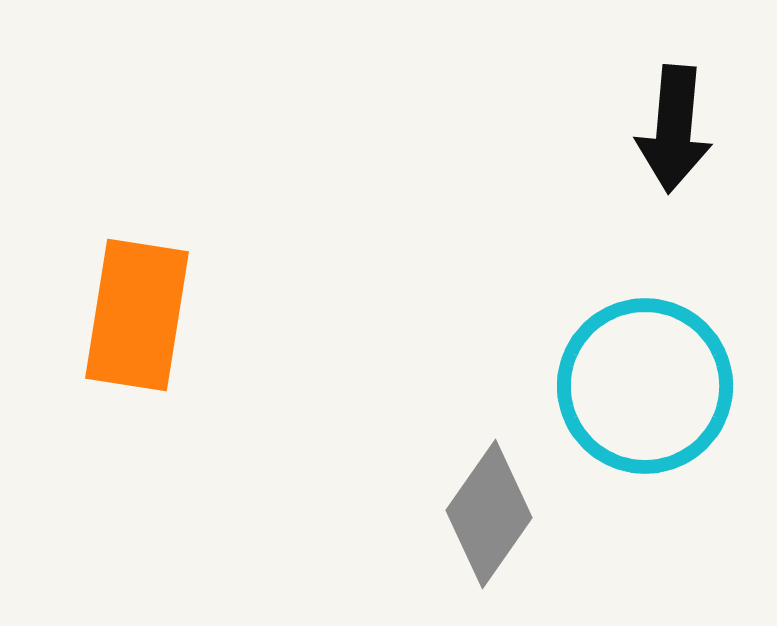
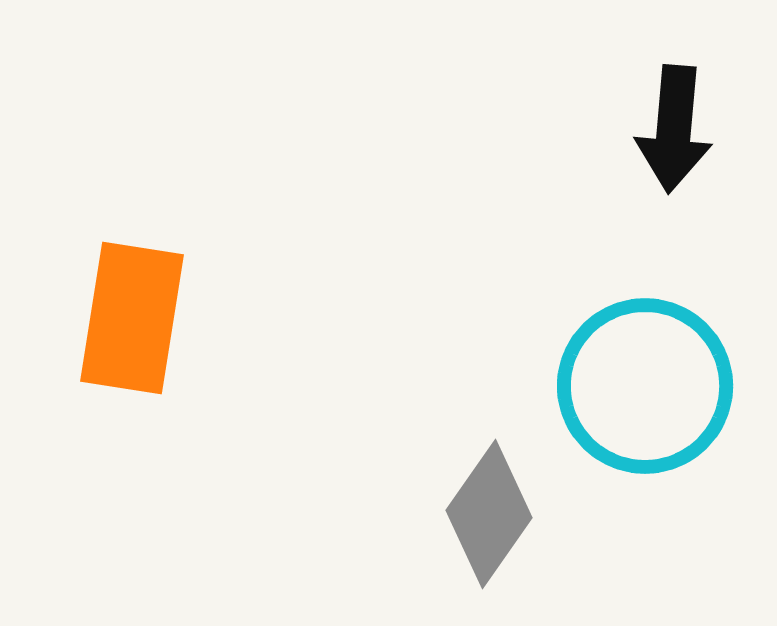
orange rectangle: moved 5 px left, 3 px down
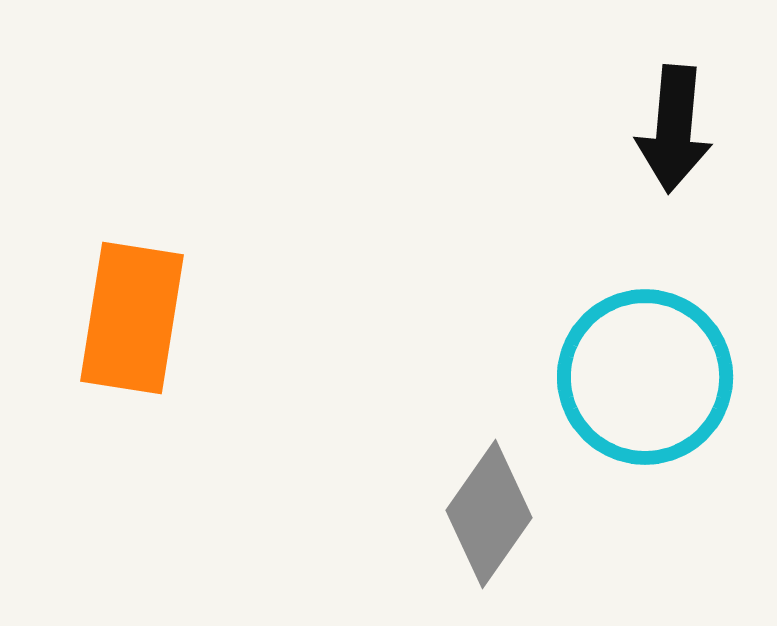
cyan circle: moved 9 px up
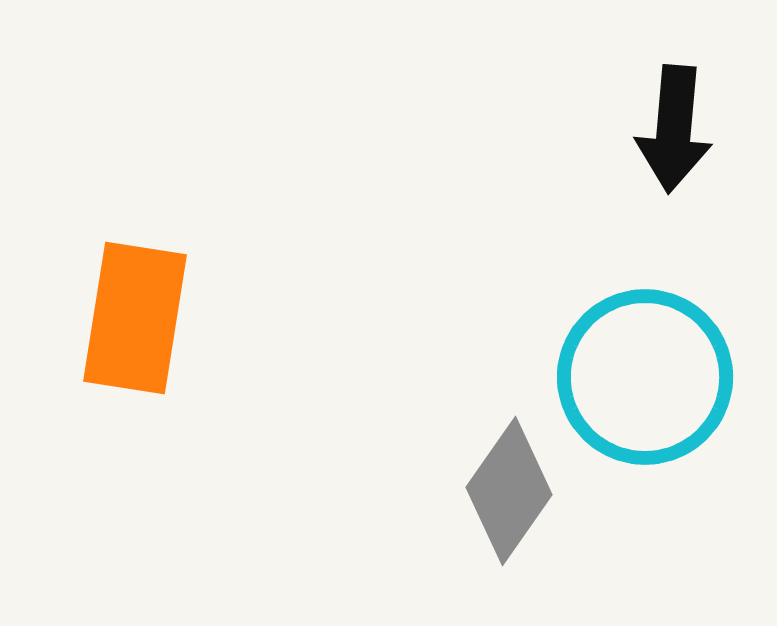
orange rectangle: moved 3 px right
gray diamond: moved 20 px right, 23 px up
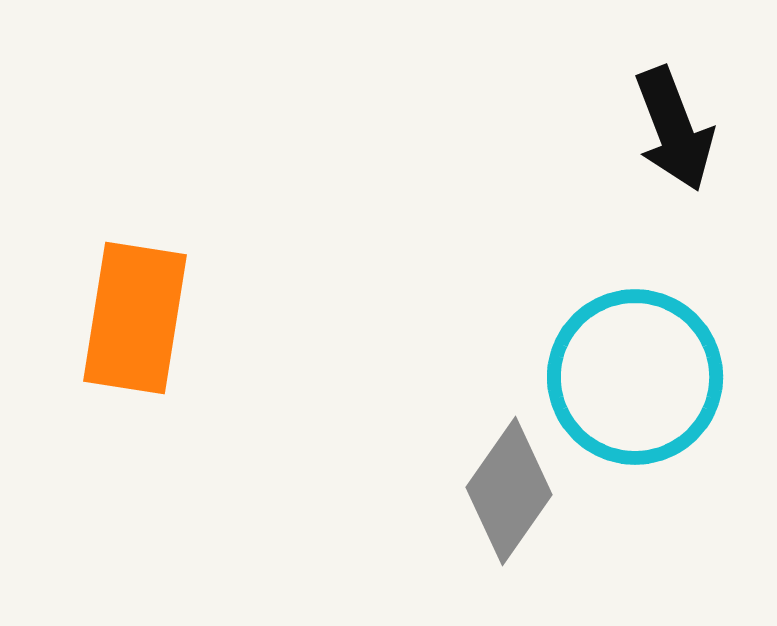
black arrow: rotated 26 degrees counterclockwise
cyan circle: moved 10 px left
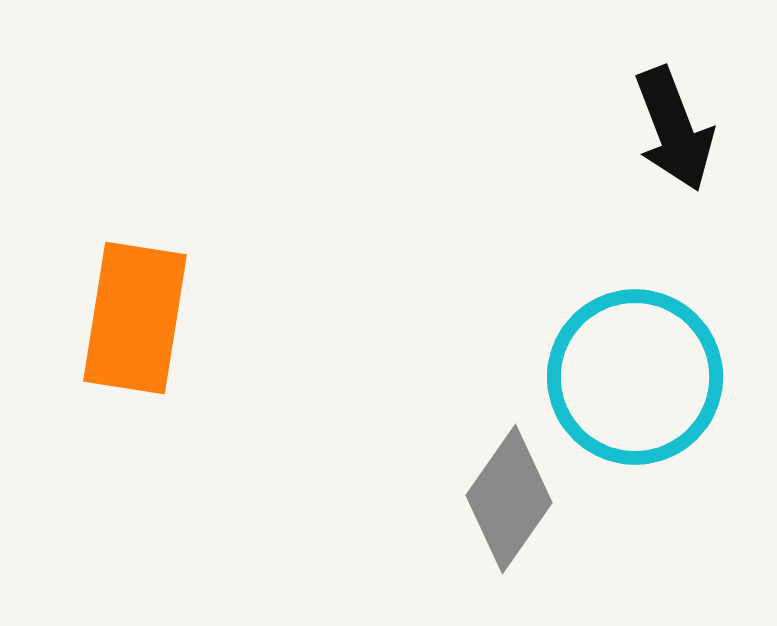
gray diamond: moved 8 px down
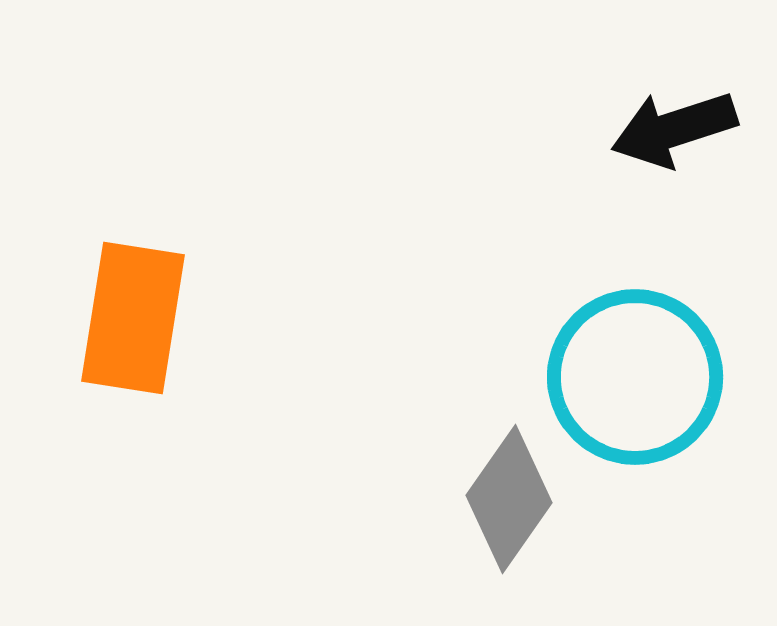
black arrow: rotated 93 degrees clockwise
orange rectangle: moved 2 px left
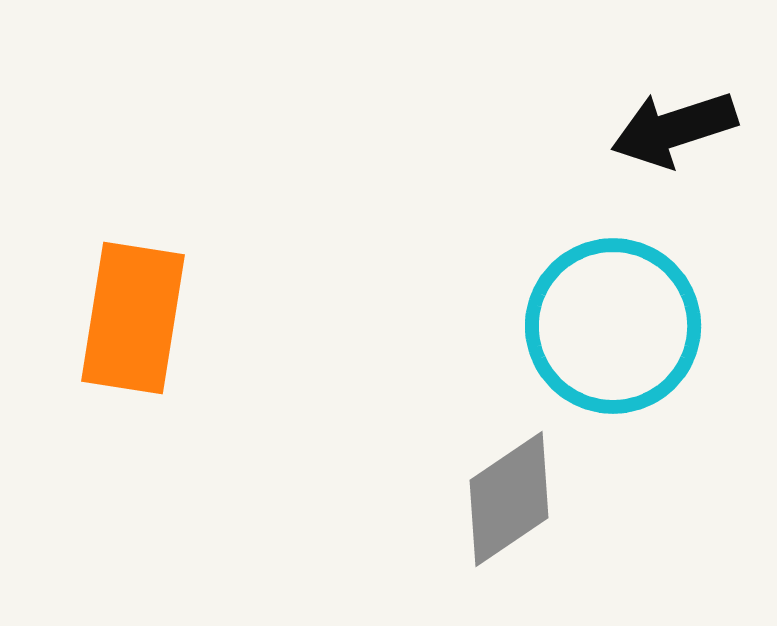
cyan circle: moved 22 px left, 51 px up
gray diamond: rotated 21 degrees clockwise
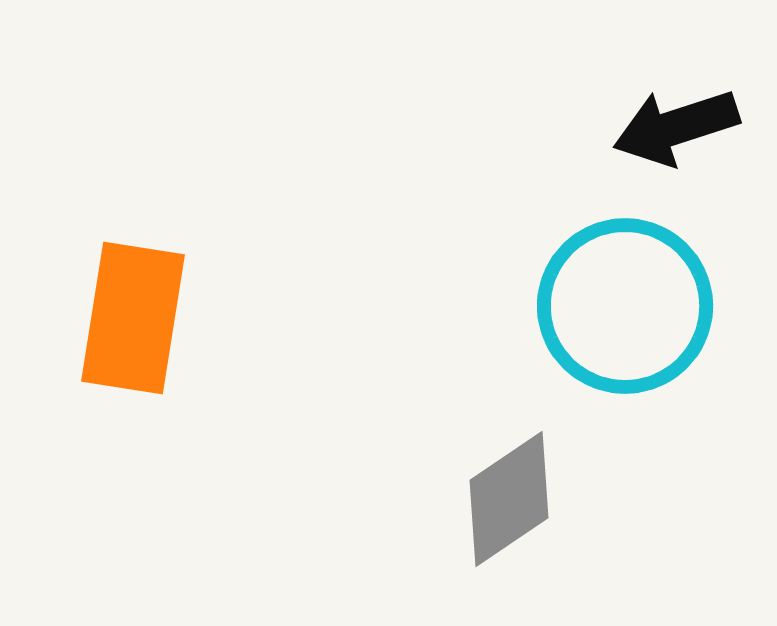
black arrow: moved 2 px right, 2 px up
cyan circle: moved 12 px right, 20 px up
